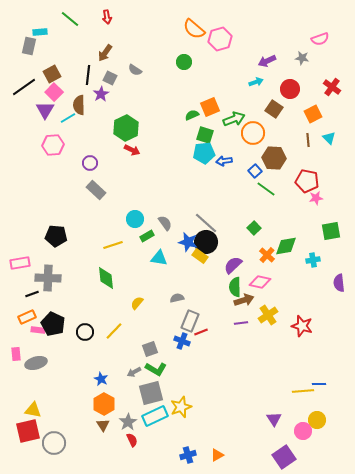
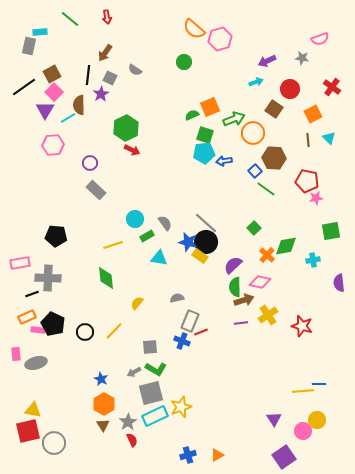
gray square at (150, 349): moved 2 px up; rotated 14 degrees clockwise
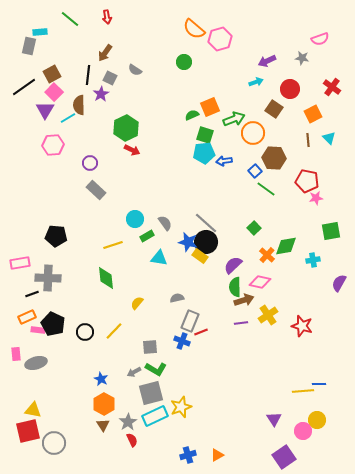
purple semicircle at (339, 283): rotated 36 degrees clockwise
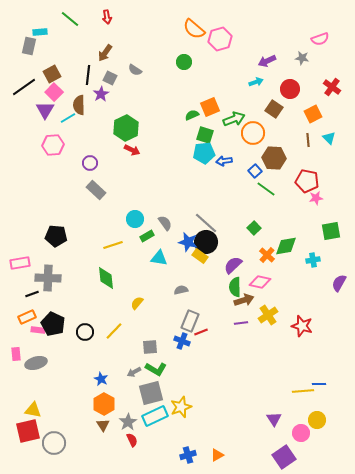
gray semicircle at (177, 298): moved 4 px right, 8 px up
pink circle at (303, 431): moved 2 px left, 2 px down
